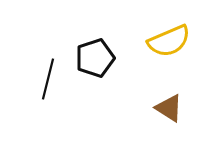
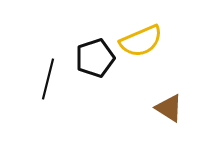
yellow semicircle: moved 28 px left
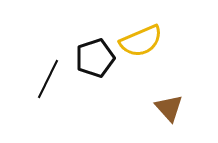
black line: rotated 12 degrees clockwise
brown triangle: rotated 16 degrees clockwise
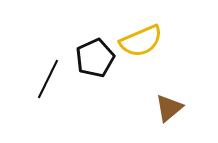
black pentagon: rotated 6 degrees counterclockwise
brown triangle: rotated 32 degrees clockwise
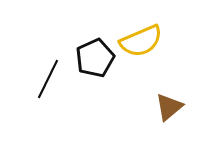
brown triangle: moved 1 px up
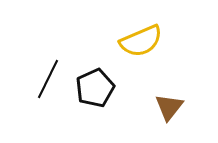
black pentagon: moved 30 px down
brown triangle: rotated 12 degrees counterclockwise
